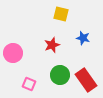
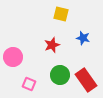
pink circle: moved 4 px down
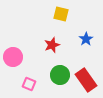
blue star: moved 3 px right, 1 px down; rotated 24 degrees clockwise
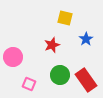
yellow square: moved 4 px right, 4 px down
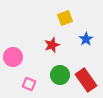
yellow square: rotated 35 degrees counterclockwise
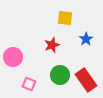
yellow square: rotated 28 degrees clockwise
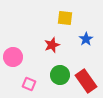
red rectangle: moved 1 px down
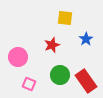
pink circle: moved 5 px right
